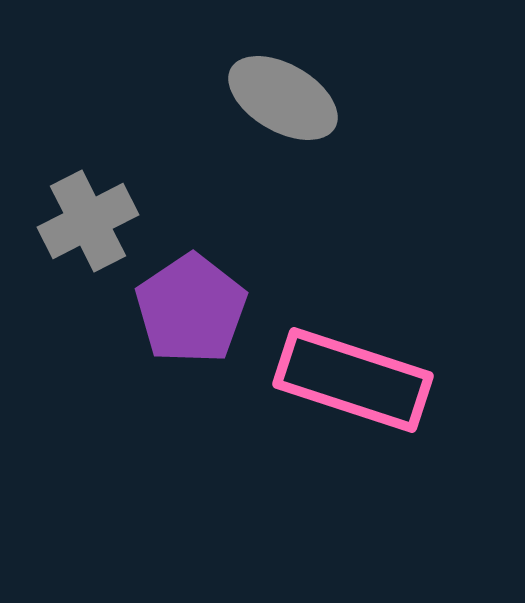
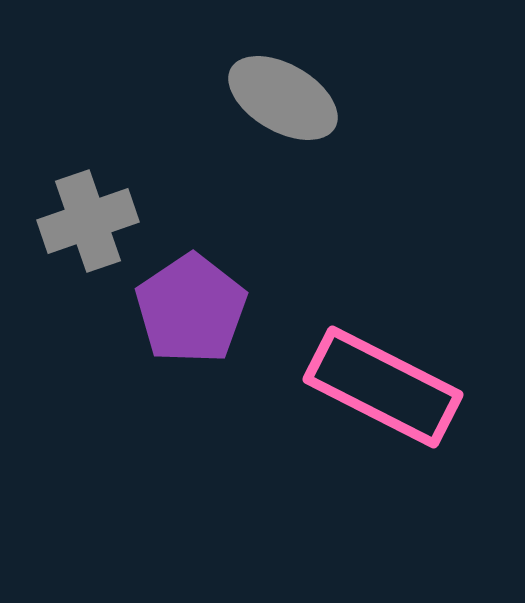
gray cross: rotated 8 degrees clockwise
pink rectangle: moved 30 px right, 7 px down; rotated 9 degrees clockwise
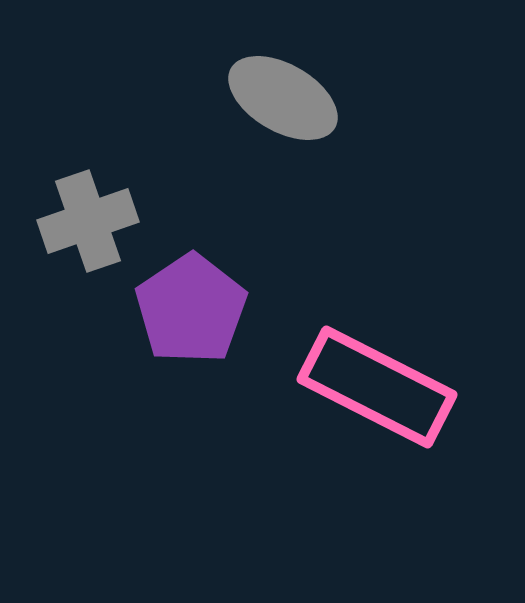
pink rectangle: moved 6 px left
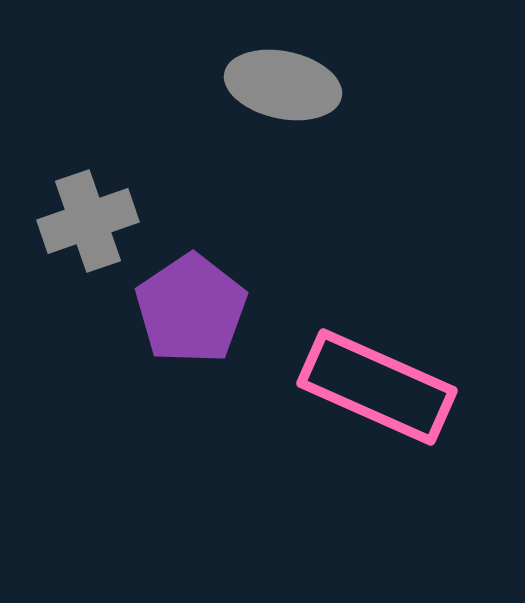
gray ellipse: moved 13 px up; rotated 18 degrees counterclockwise
pink rectangle: rotated 3 degrees counterclockwise
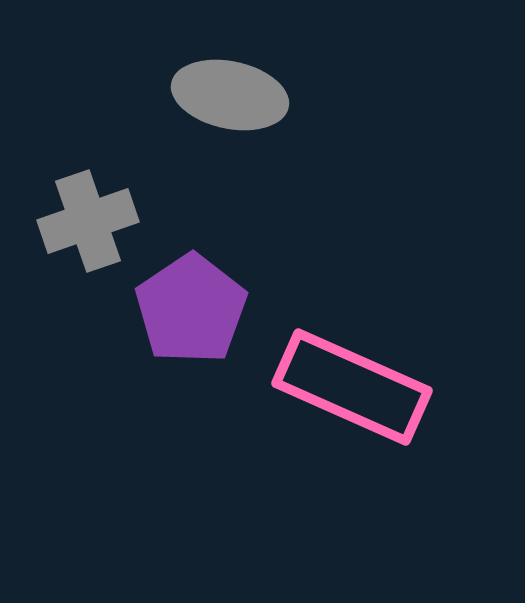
gray ellipse: moved 53 px left, 10 px down
pink rectangle: moved 25 px left
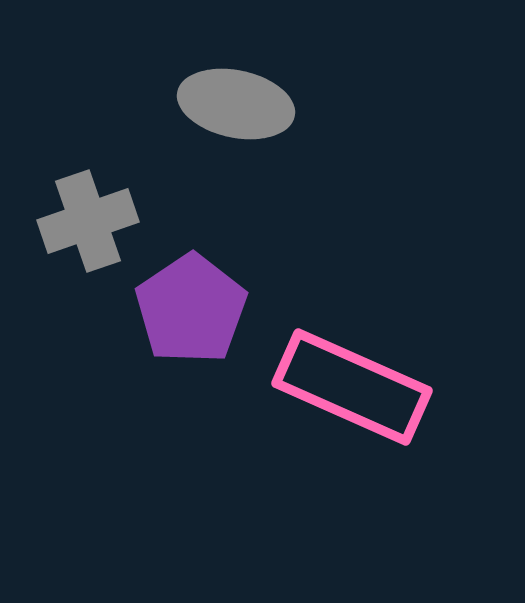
gray ellipse: moved 6 px right, 9 px down
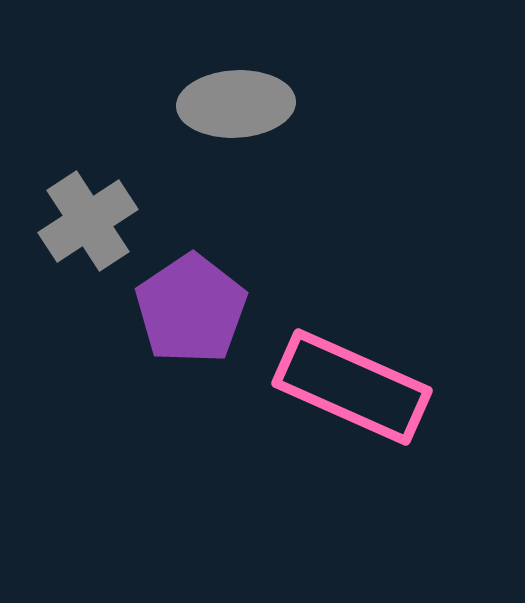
gray ellipse: rotated 15 degrees counterclockwise
gray cross: rotated 14 degrees counterclockwise
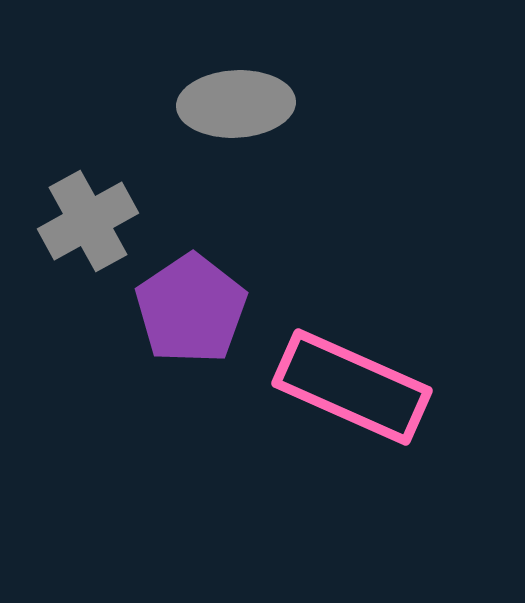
gray cross: rotated 4 degrees clockwise
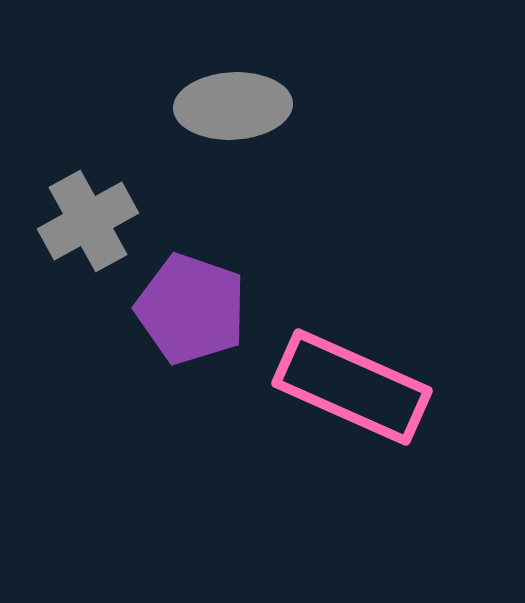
gray ellipse: moved 3 px left, 2 px down
purple pentagon: rotated 19 degrees counterclockwise
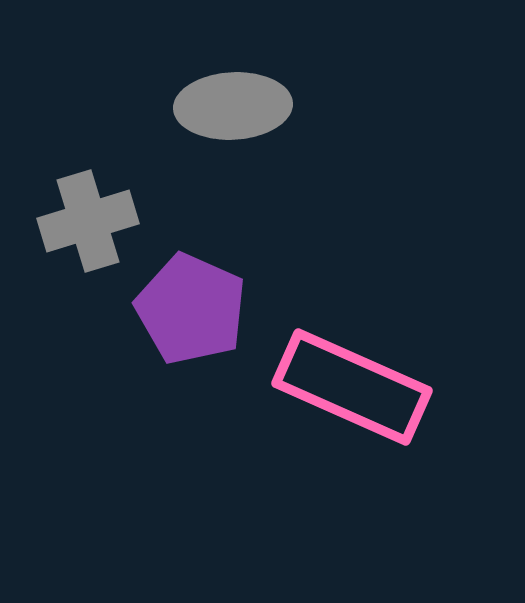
gray cross: rotated 12 degrees clockwise
purple pentagon: rotated 5 degrees clockwise
